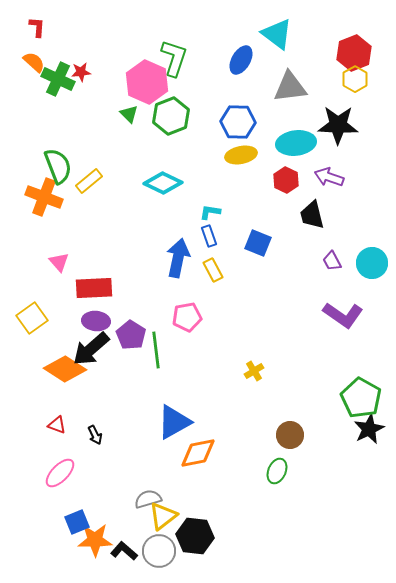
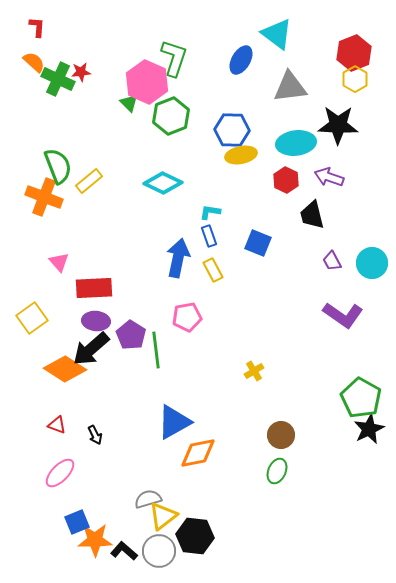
green triangle at (129, 114): moved 11 px up
blue hexagon at (238, 122): moved 6 px left, 8 px down
brown circle at (290, 435): moved 9 px left
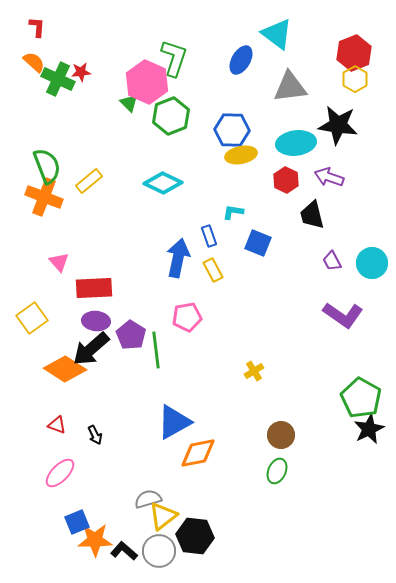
black star at (338, 125): rotated 6 degrees clockwise
green semicircle at (58, 166): moved 11 px left
cyan L-shape at (210, 212): moved 23 px right
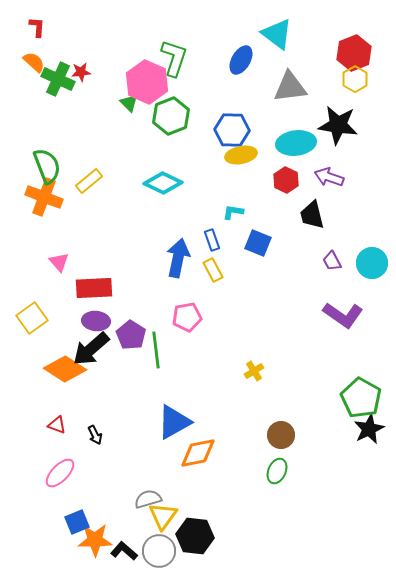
blue rectangle at (209, 236): moved 3 px right, 4 px down
yellow triangle at (163, 516): rotated 16 degrees counterclockwise
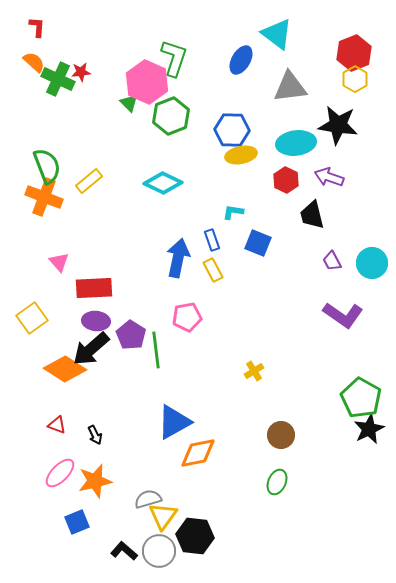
green ellipse at (277, 471): moved 11 px down
orange star at (95, 540): moved 59 px up; rotated 12 degrees counterclockwise
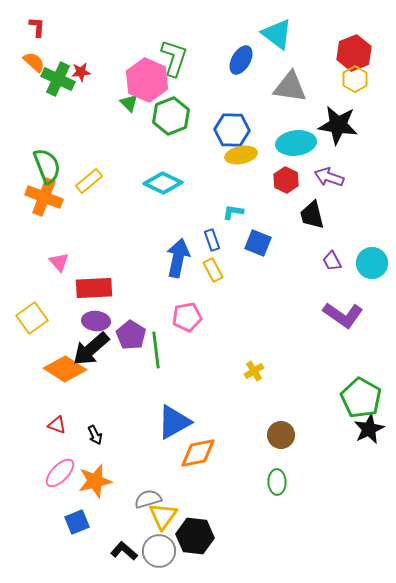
pink hexagon at (147, 82): moved 2 px up
gray triangle at (290, 87): rotated 15 degrees clockwise
green ellipse at (277, 482): rotated 25 degrees counterclockwise
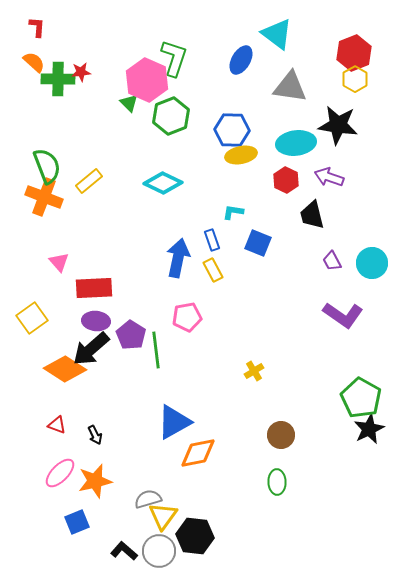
green cross at (58, 79): rotated 24 degrees counterclockwise
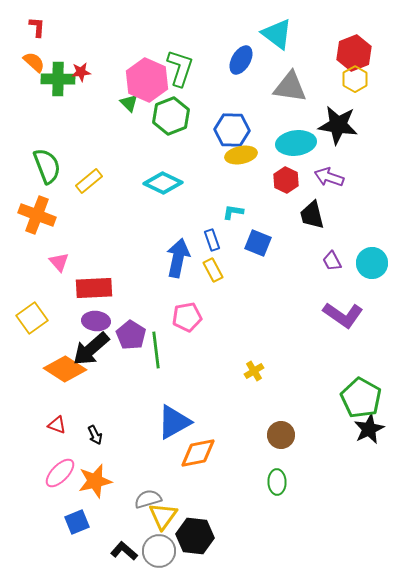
green L-shape at (174, 58): moved 6 px right, 10 px down
orange cross at (44, 197): moved 7 px left, 18 px down
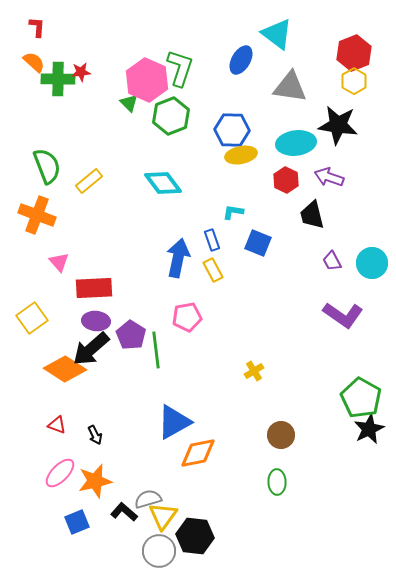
yellow hexagon at (355, 79): moved 1 px left, 2 px down
cyan diamond at (163, 183): rotated 27 degrees clockwise
black L-shape at (124, 551): moved 39 px up
